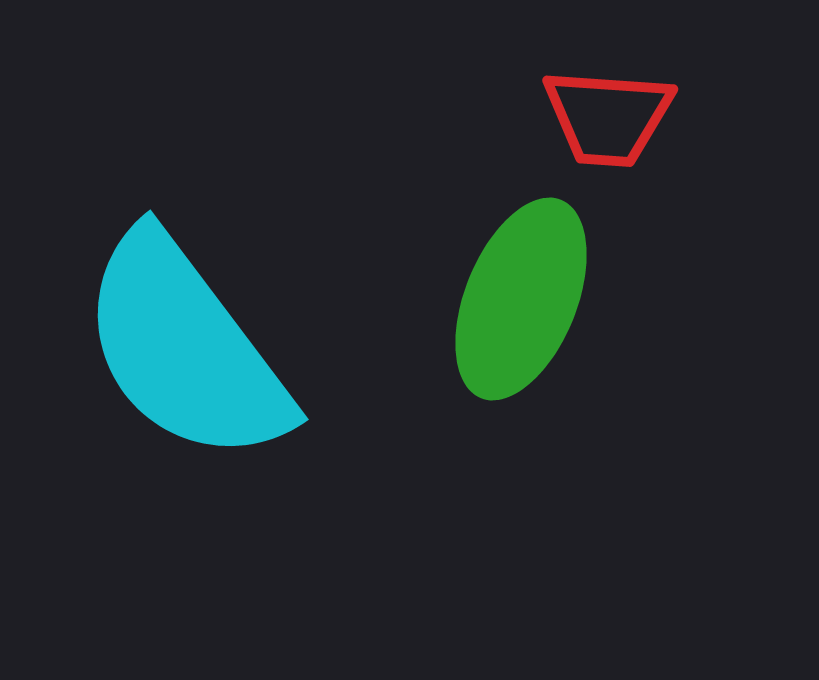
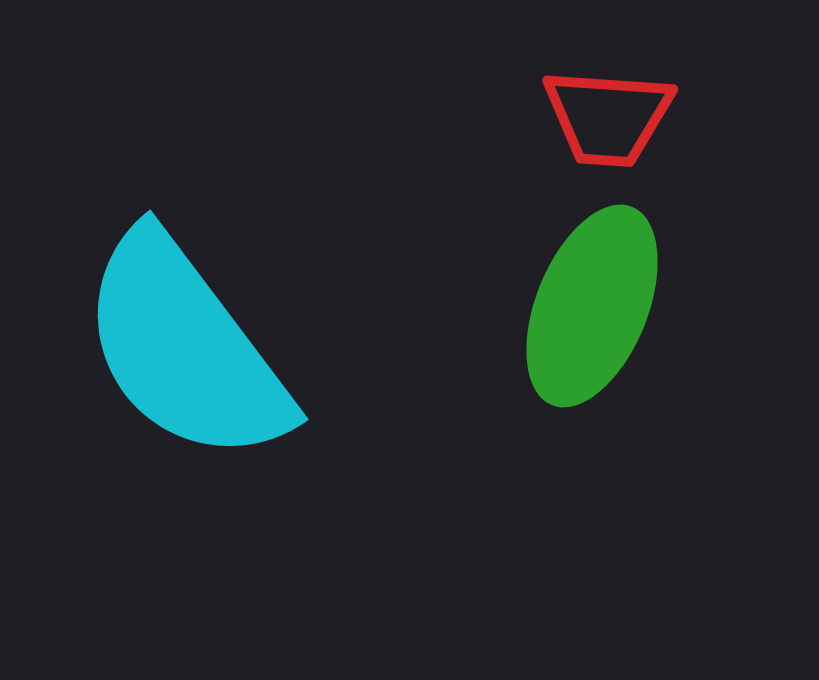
green ellipse: moved 71 px right, 7 px down
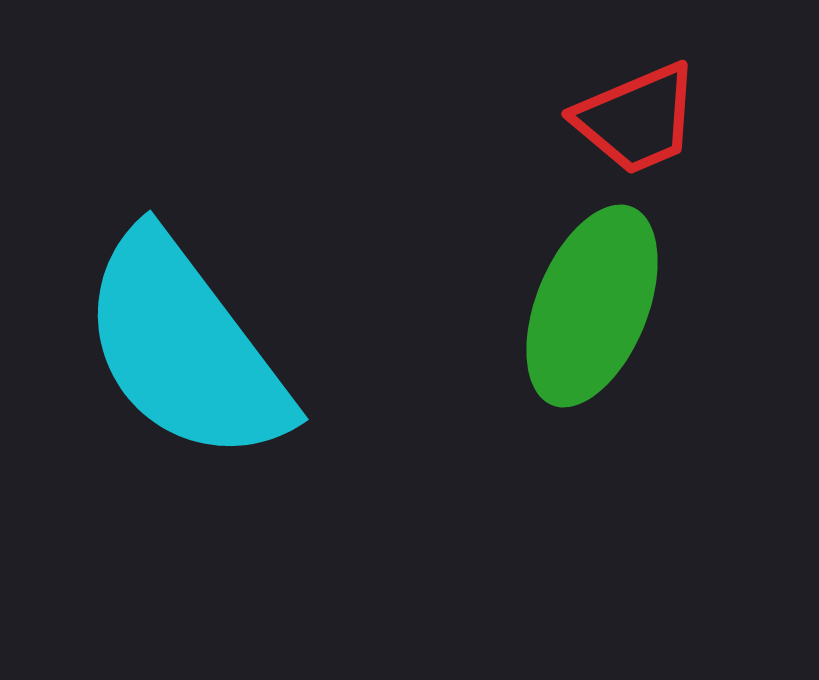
red trapezoid: moved 29 px right, 2 px down; rotated 27 degrees counterclockwise
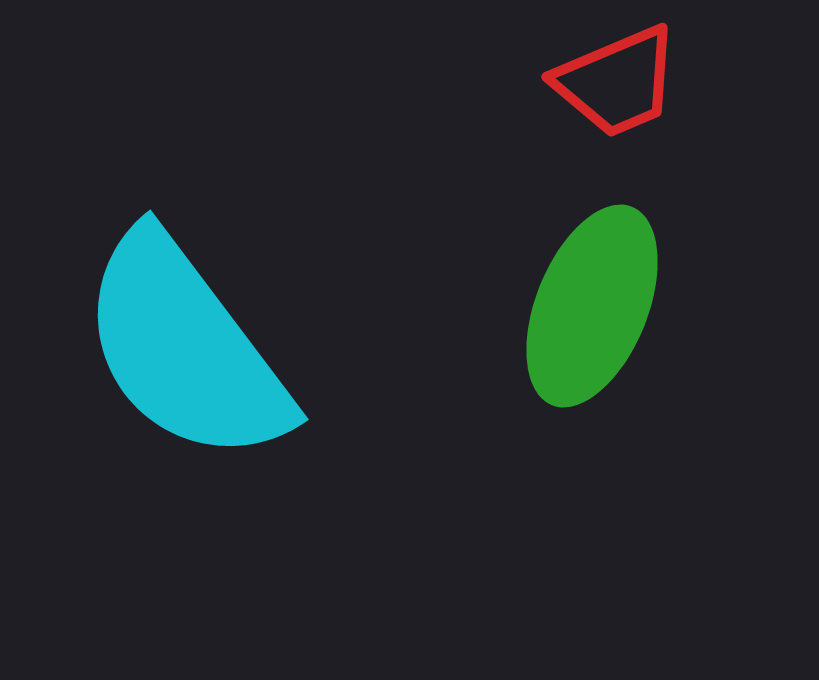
red trapezoid: moved 20 px left, 37 px up
